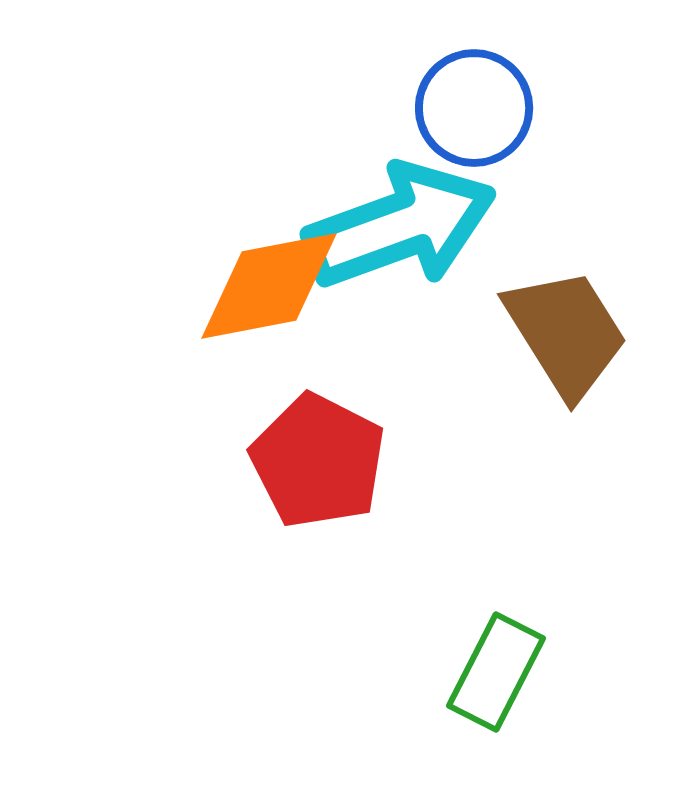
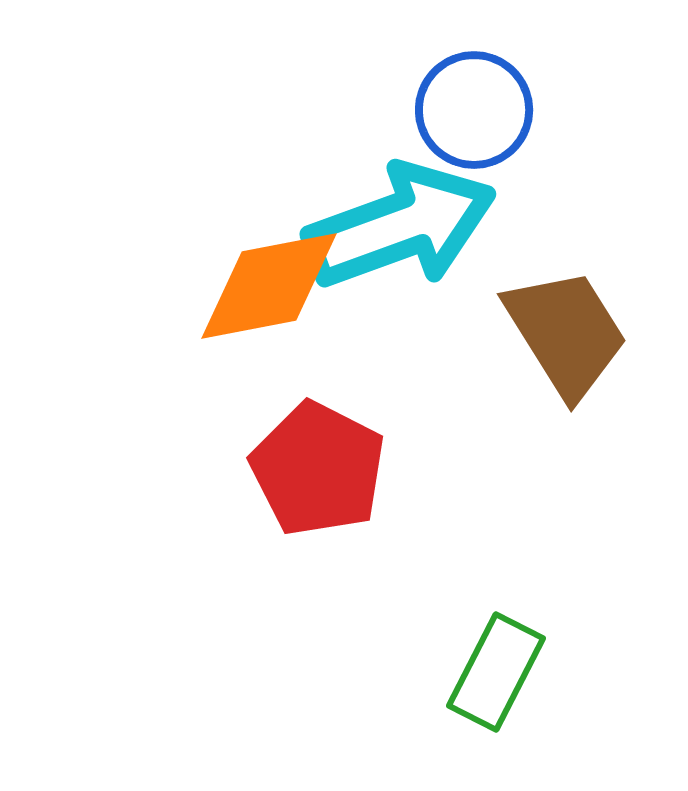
blue circle: moved 2 px down
red pentagon: moved 8 px down
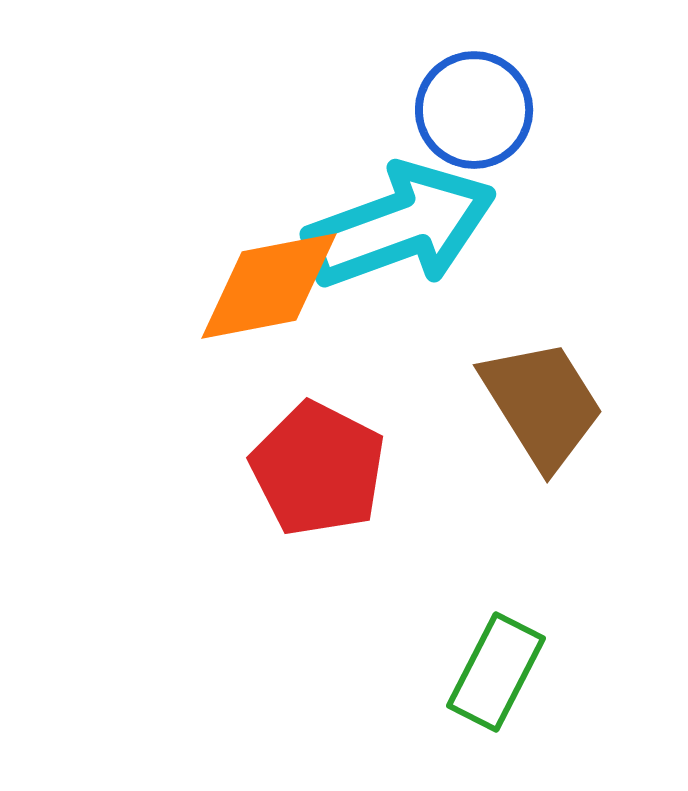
brown trapezoid: moved 24 px left, 71 px down
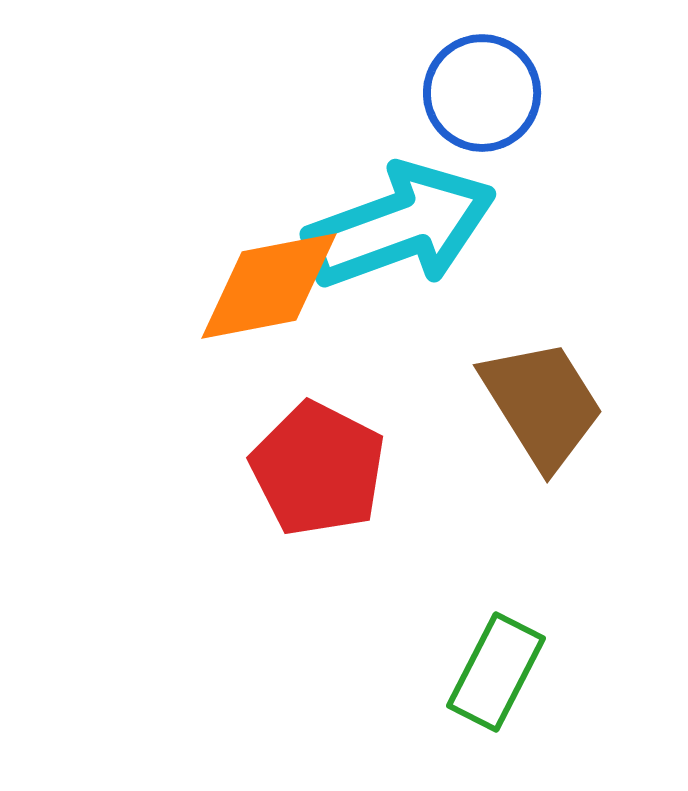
blue circle: moved 8 px right, 17 px up
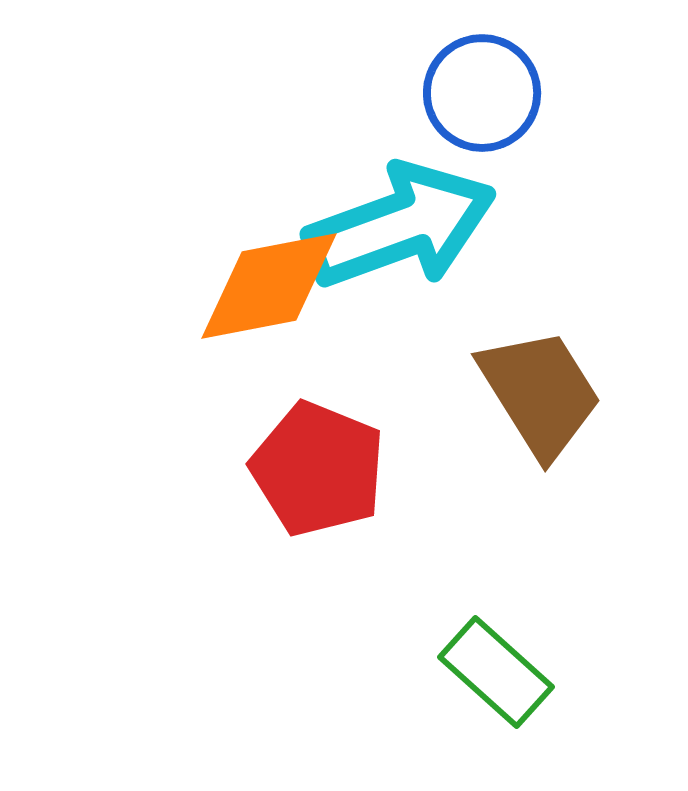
brown trapezoid: moved 2 px left, 11 px up
red pentagon: rotated 5 degrees counterclockwise
green rectangle: rotated 75 degrees counterclockwise
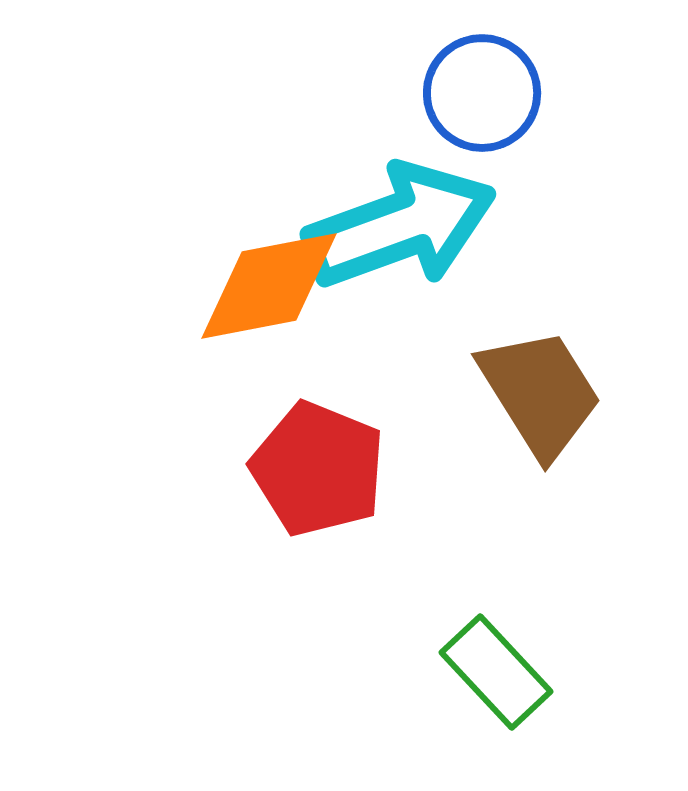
green rectangle: rotated 5 degrees clockwise
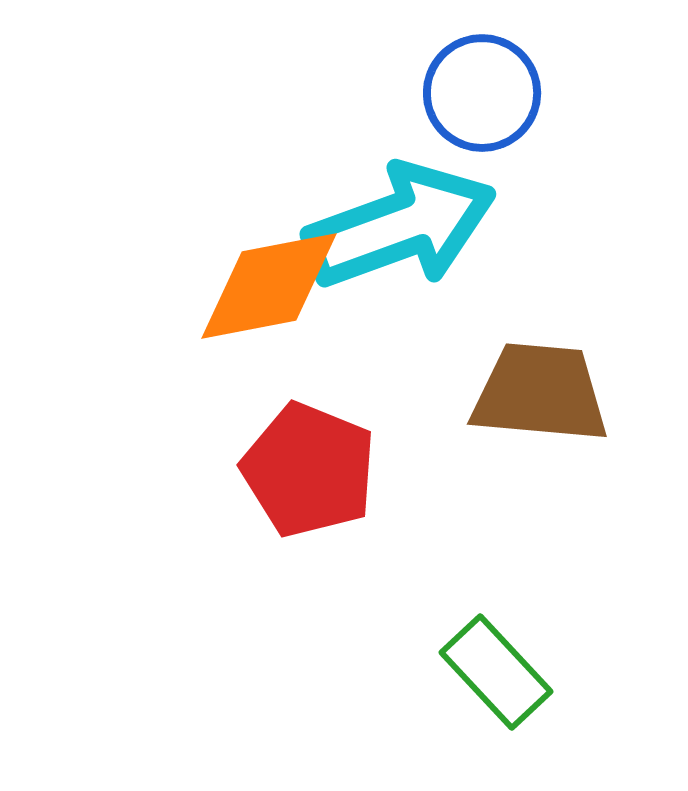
brown trapezoid: rotated 53 degrees counterclockwise
red pentagon: moved 9 px left, 1 px down
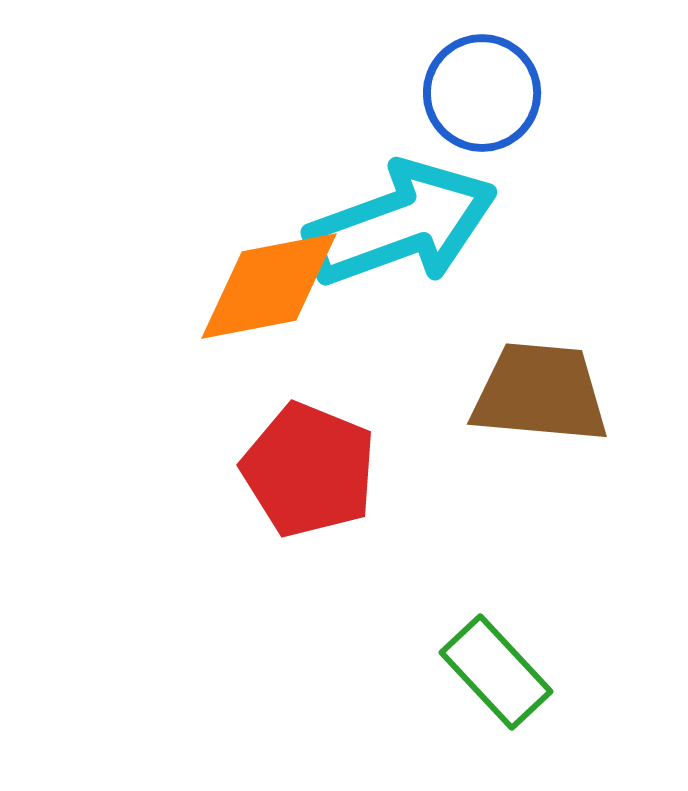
cyan arrow: moved 1 px right, 2 px up
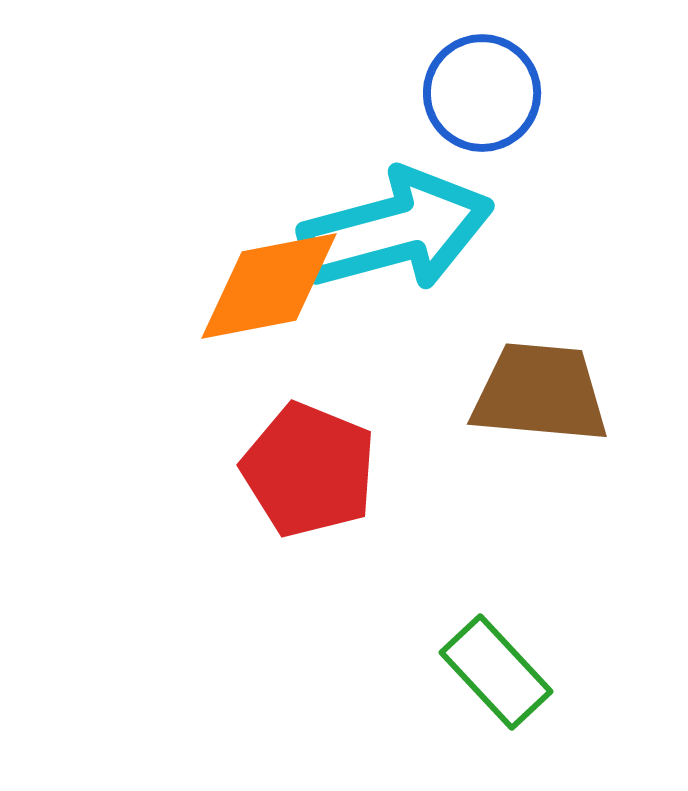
cyan arrow: moved 5 px left, 6 px down; rotated 5 degrees clockwise
